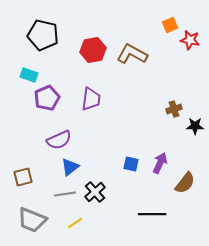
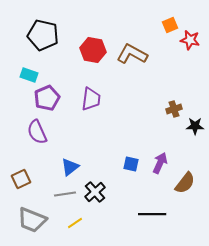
red hexagon: rotated 20 degrees clockwise
purple semicircle: moved 22 px left, 8 px up; rotated 90 degrees clockwise
brown square: moved 2 px left, 2 px down; rotated 12 degrees counterclockwise
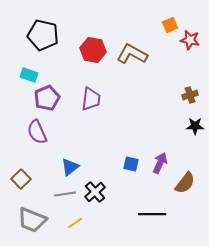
brown cross: moved 16 px right, 14 px up
brown square: rotated 18 degrees counterclockwise
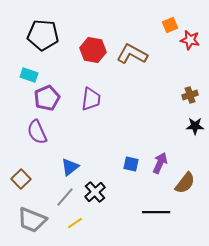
black pentagon: rotated 8 degrees counterclockwise
gray line: moved 3 px down; rotated 40 degrees counterclockwise
black line: moved 4 px right, 2 px up
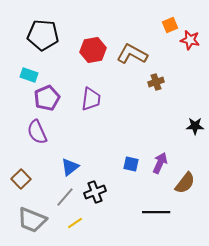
red hexagon: rotated 20 degrees counterclockwise
brown cross: moved 34 px left, 13 px up
black cross: rotated 20 degrees clockwise
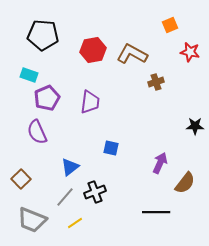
red star: moved 12 px down
purple trapezoid: moved 1 px left, 3 px down
blue square: moved 20 px left, 16 px up
